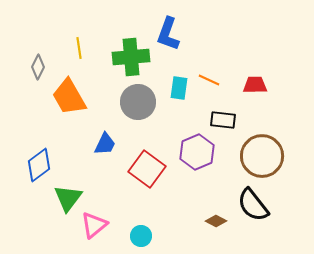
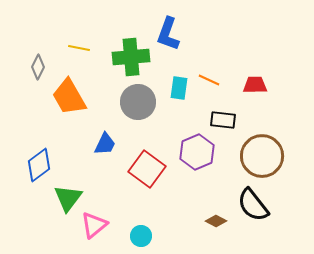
yellow line: rotated 70 degrees counterclockwise
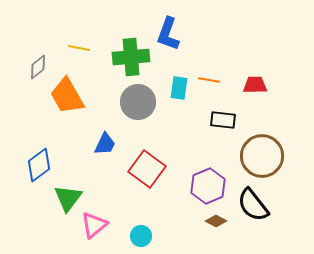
gray diamond: rotated 25 degrees clockwise
orange line: rotated 15 degrees counterclockwise
orange trapezoid: moved 2 px left, 1 px up
purple hexagon: moved 11 px right, 34 px down
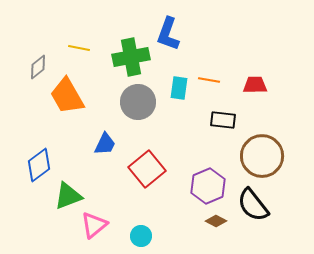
green cross: rotated 6 degrees counterclockwise
red square: rotated 15 degrees clockwise
green triangle: moved 2 px up; rotated 32 degrees clockwise
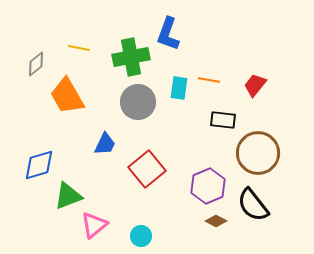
gray diamond: moved 2 px left, 3 px up
red trapezoid: rotated 50 degrees counterclockwise
brown circle: moved 4 px left, 3 px up
blue diamond: rotated 20 degrees clockwise
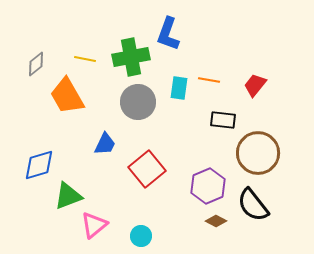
yellow line: moved 6 px right, 11 px down
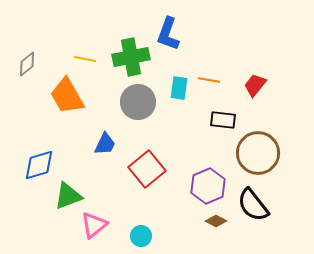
gray diamond: moved 9 px left
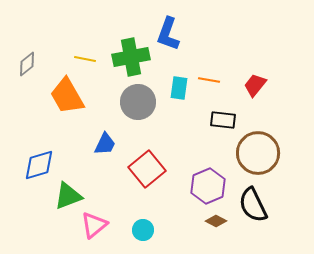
black semicircle: rotated 12 degrees clockwise
cyan circle: moved 2 px right, 6 px up
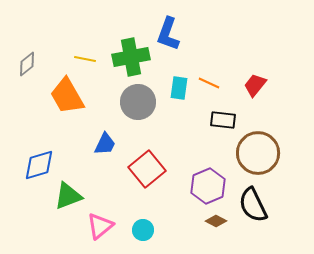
orange line: moved 3 px down; rotated 15 degrees clockwise
pink triangle: moved 6 px right, 1 px down
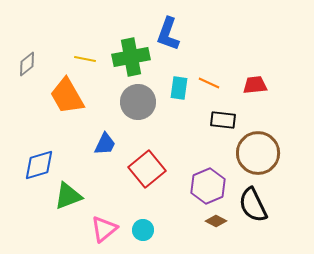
red trapezoid: rotated 45 degrees clockwise
pink triangle: moved 4 px right, 3 px down
